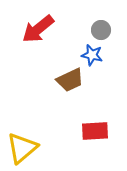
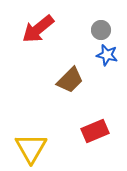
blue star: moved 15 px right
brown trapezoid: rotated 20 degrees counterclockwise
red rectangle: rotated 20 degrees counterclockwise
yellow triangle: moved 9 px right; rotated 20 degrees counterclockwise
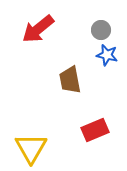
brown trapezoid: rotated 124 degrees clockwise
red rectangle: moved 1 px up
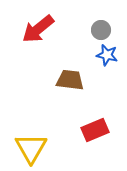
brown trapezoid: rotated 108 degrees clockwise
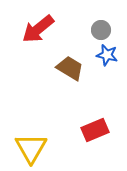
brown trapezoid: moved 12 px up; rotated 24 degrees clockwise
